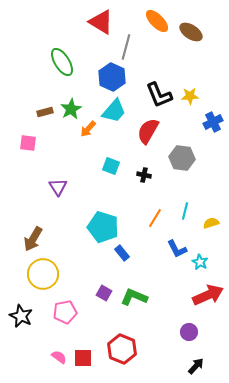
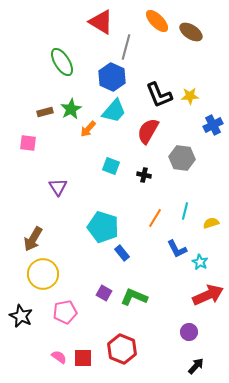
blue cross: moved 3 px down
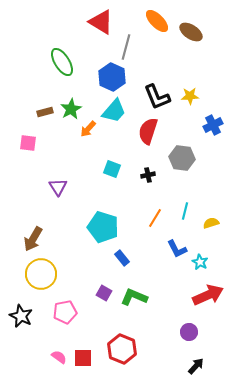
black L-shape: moved 2 px left, 2 px down
red semicircle: rotated 12 degrees counterclockwise
cyan square: moved 1 px right, 3 px down
black cross: moved 4 px right; rotated 24 degrees counterclockwise
blue rectangle: moved 5 px down
yellow circle: moved 2 px left
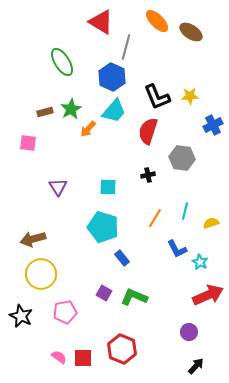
cyan square: moved 4 px left, 18 px down; rotated 18 degrees counterclockwise
brown arrow: rotated 45 degrees clockwise
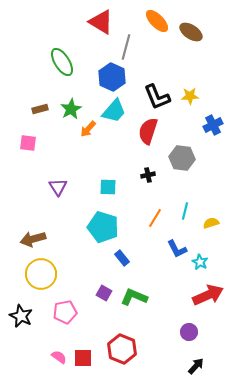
brown rectangle: moved 5 px left, 3 px up
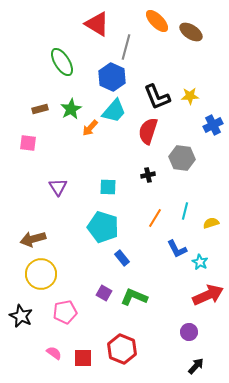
red triangle: moved 4 px left, 2 px down
orange arrow: moved 2 px right, 1 px up
pink semicircle: moved 5 px left, 4 px up
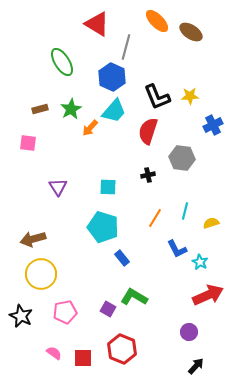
purple square: moved 4 px right, 16 px down
green L-shape: rotated 8 degrees clockwise
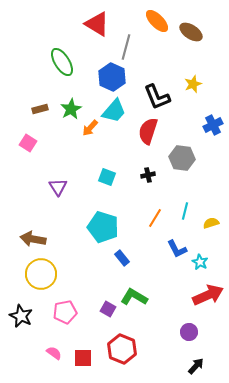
yellow star: moved 3 px right, 12 px up; rotated 18 degrees counterclockwise
pink square: rotated 24 degrees clockwise
cyan square: moved 1 px left, 10 px up; rotated 18 degrees clockwise
brown arrow: rotated 25 degrees clockwise
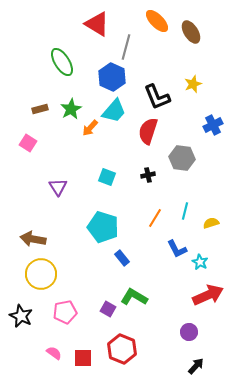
brown ellipse: rotated 25 degrees clockwise
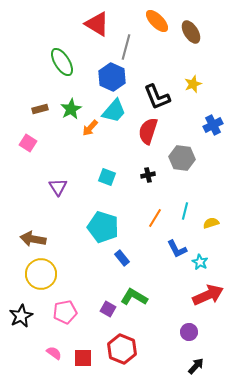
black star: rotated 20 degrees clockwise
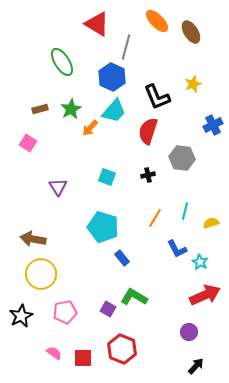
red arrow: moved 3 px left
